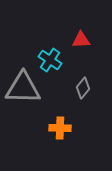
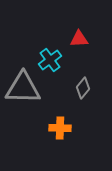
red triangle: moved 2 px left, 1 px up
cyan cross: rotated 20 degrees clockwise
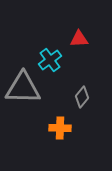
gray diamond: moved 1 px left, 9 px down
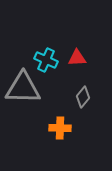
red triangle: moved 2 px left, 19 px down
cyan cross: moved 4 px left; rotated 30 degrees counterclockwise
gray diamond: moved 1 px right
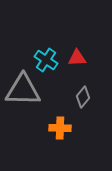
cyan cross: rotated 10 degrees clockwise
gray triangle: moved 2 px down
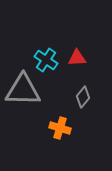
orange cross: rotated 15 degrees clockwise
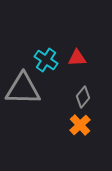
gray triangle: moved 1 px up
orange cross: moved 20 px right, 3 px up; rotated 30 degrees clockwise
